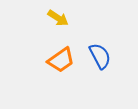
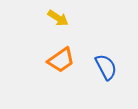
blue semicircle: moved 6 px right, 11 px down
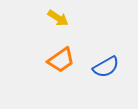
blue semicircle: rotated 88 degrees clockwise
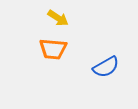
orange trapezoid: moved 8 px left, 11 px up; rotated 40 degrees clockwise
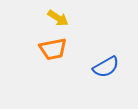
orange trapezoid: rotated 16 degrees counterclockwise
